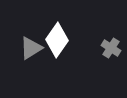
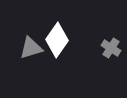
gray triangle: rotated 15 degrees clockwise
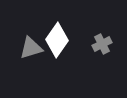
gray cross: moved 9 px left, 4 px up; rotated 30 degrees clockwise
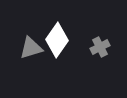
gray cross: moved 2 px left, 3 px down
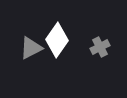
gray triangle: rotated 10 degrees counterclockwise
